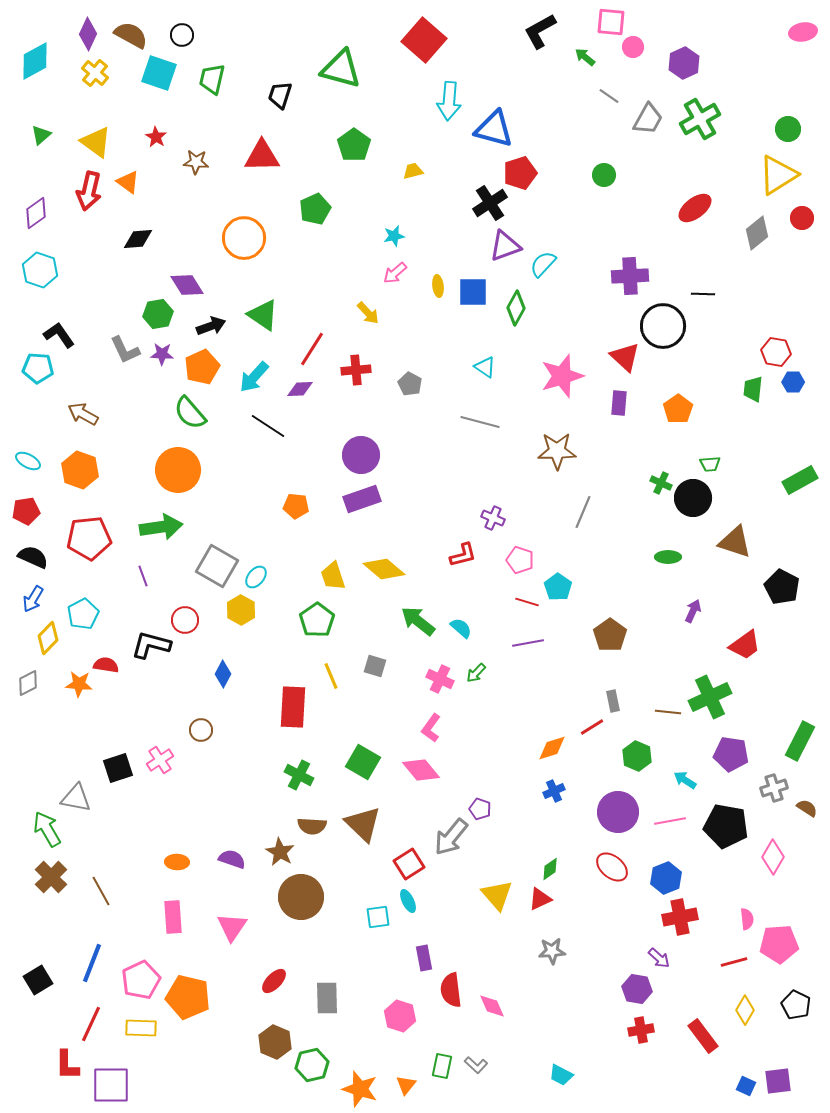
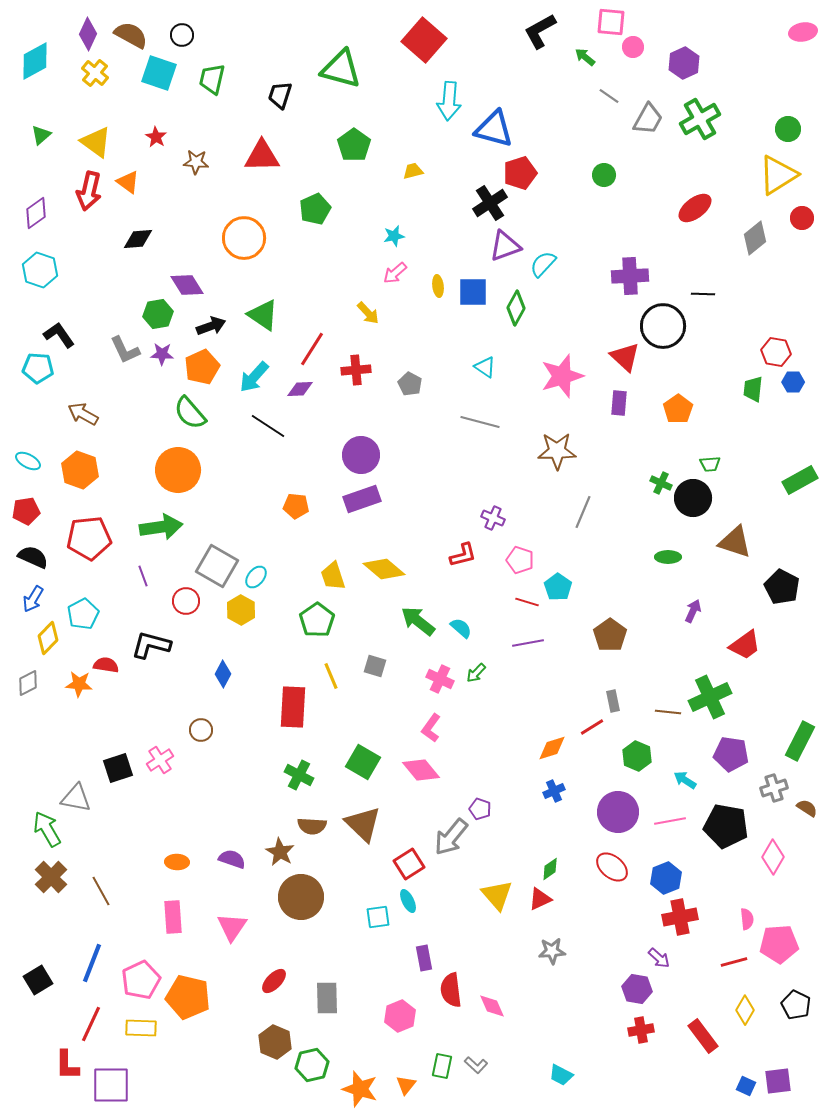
gray diamond at (757, 233): moved 2 px left, 5 px down
red circle at (185, 620): moved 1 px right, 19 px up
pink hexagon at (400, 1016): rotated 20 degrees clockwise
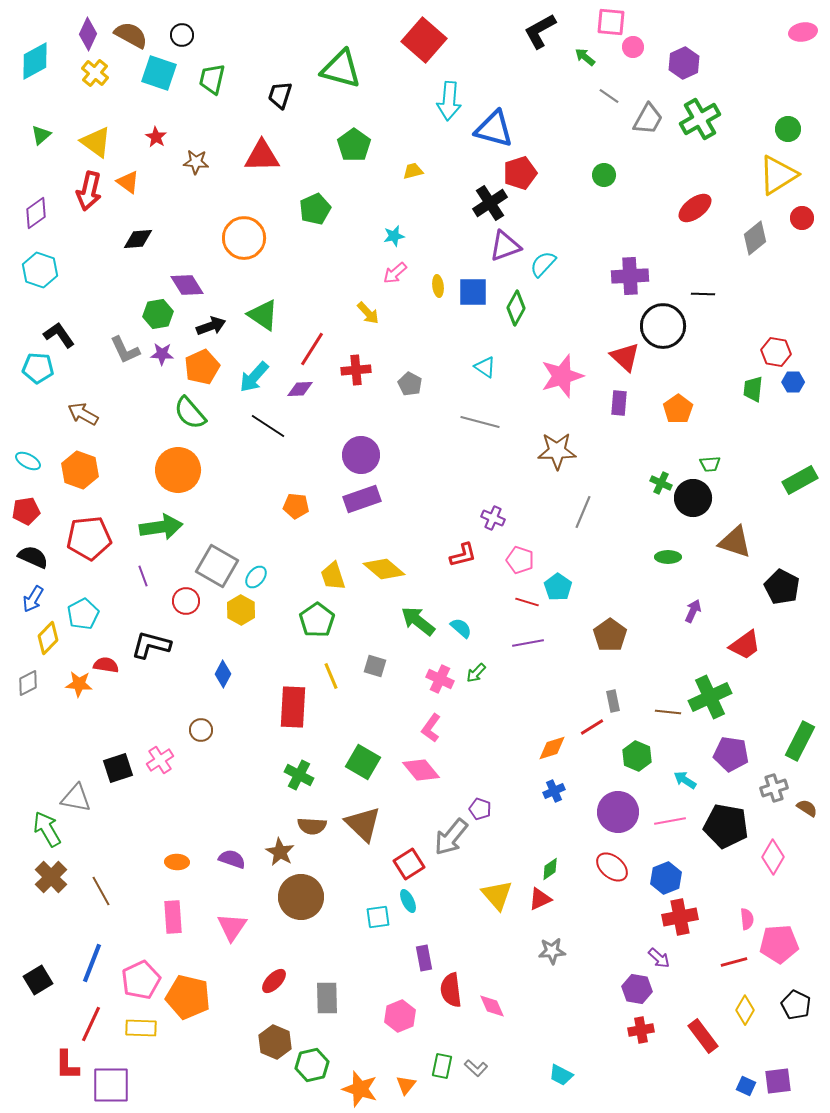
gray L-shape at (476, 1065): moved 3 px down
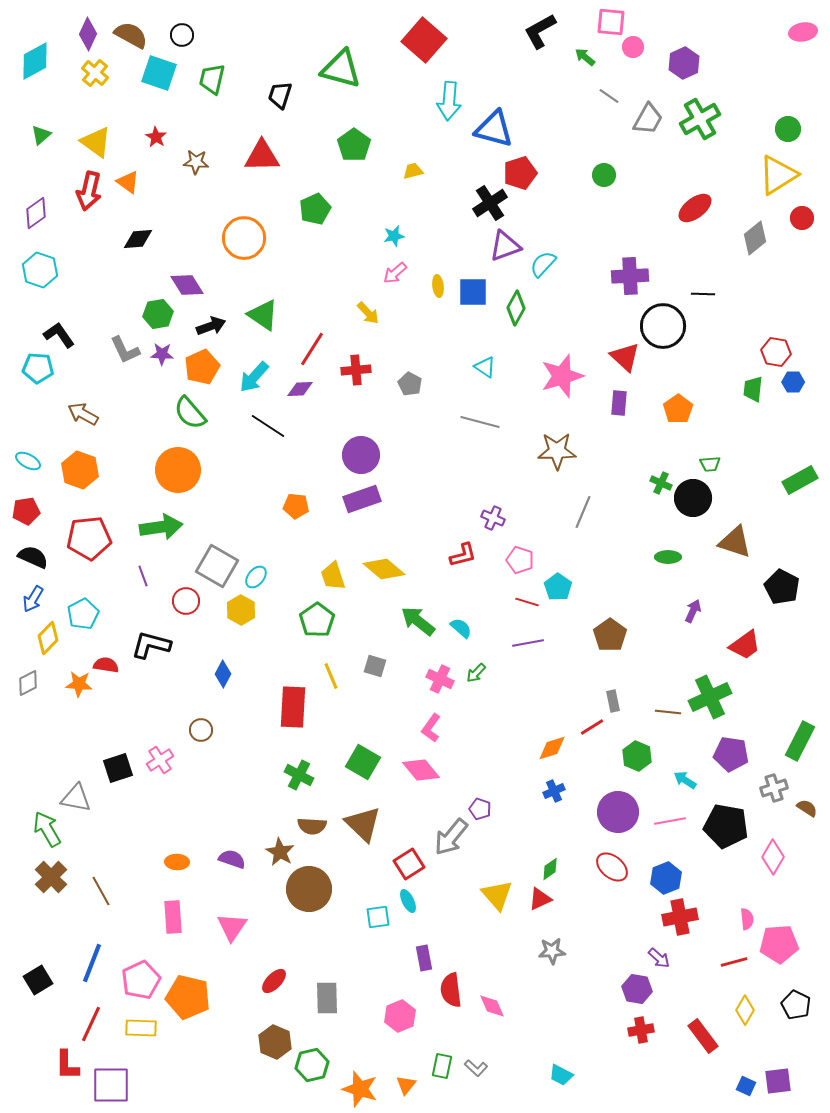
brown circle at (301, 897): moved 8 px right, 8 px up
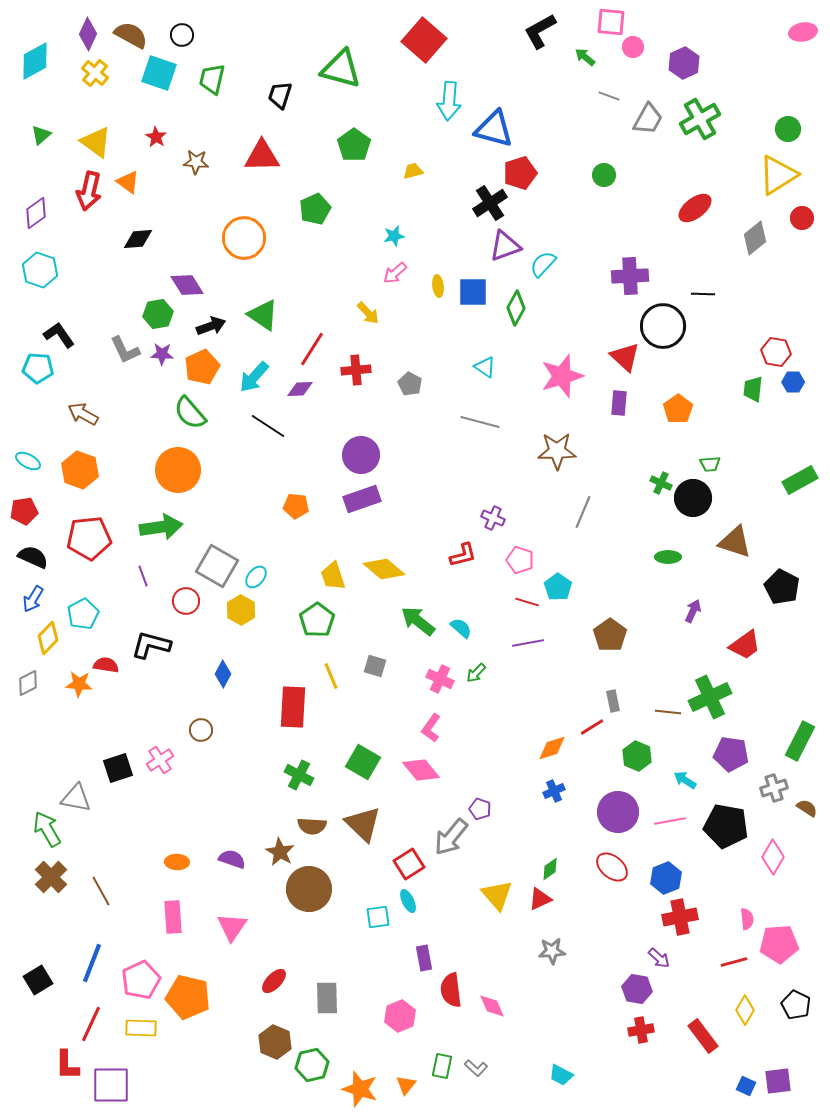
gray line at (609, 96): rotated 15 degrees counterclockwise
red pentagon at (26, 511): moved 2 px left
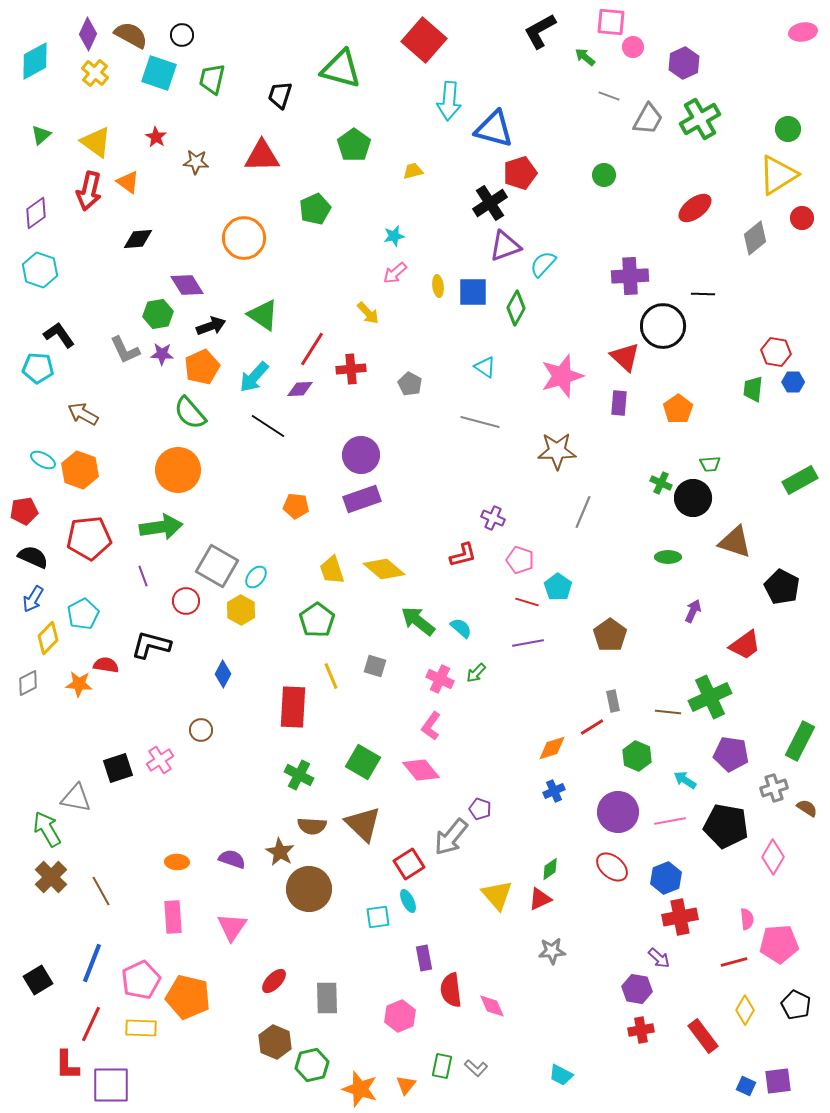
red cross at (356, 370): moved 5 px left, 1 px up
cyan ellipse at (28, 461): moved 15 px right, 1 px up
yellow trapezoid at (333, 576): moved 1 px left, 6 px up
pink L-shape at (431, 728): moved 2 px up
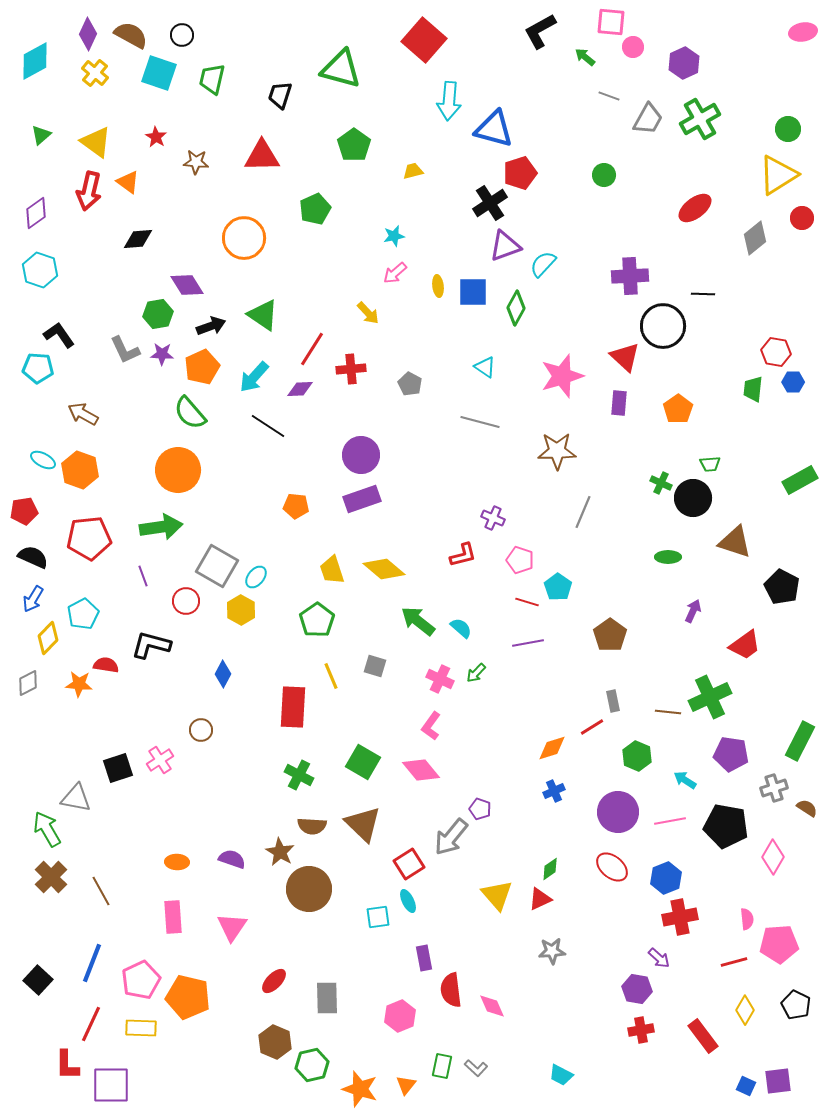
black square at (38, 980): rotated 16 degrees counterclockwise
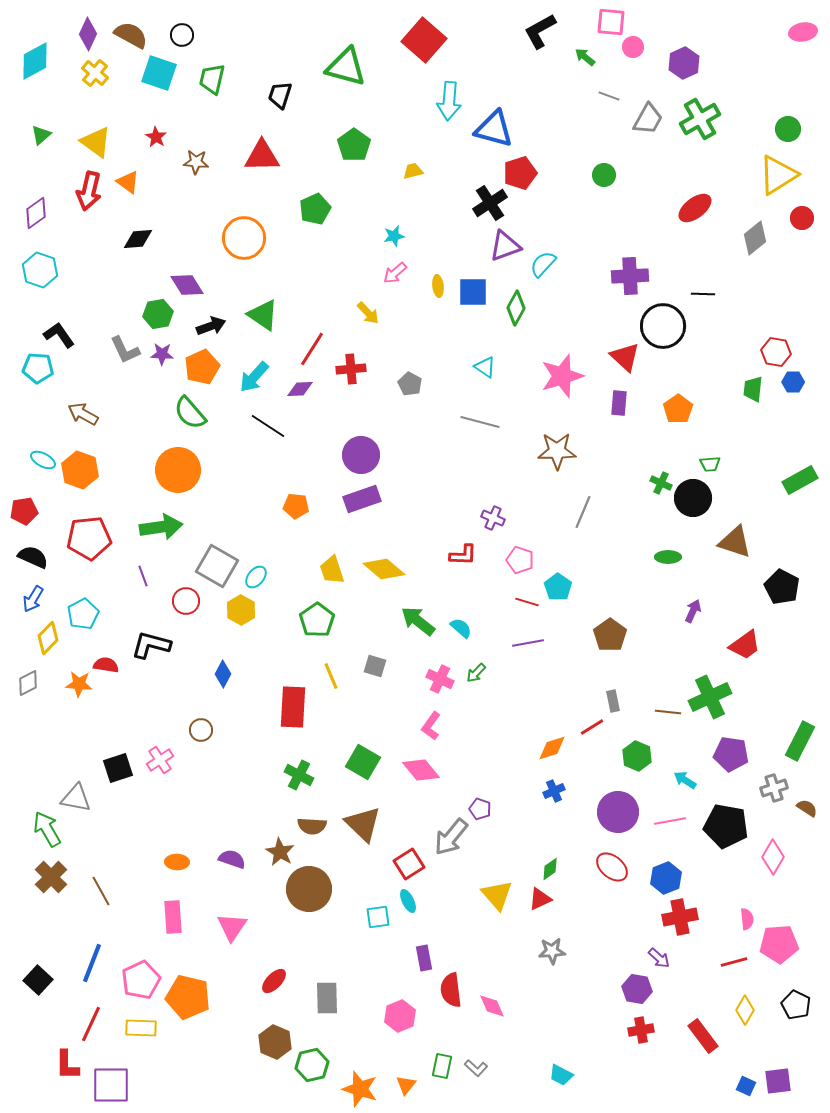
green triangle at (341, 69): moved 5 px right, 2 px up
red L-shape at (463, 555): rotated 16 degrees clockwise
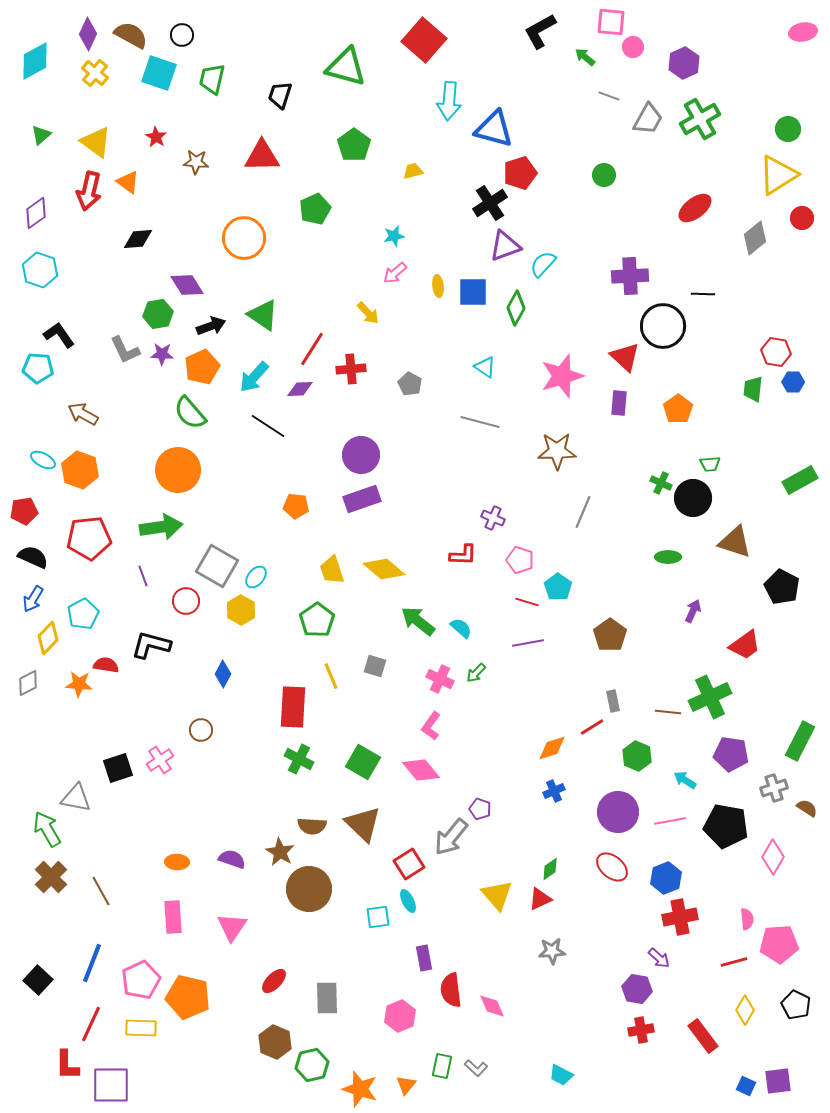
green cross at (299, 775): moved 16 px up
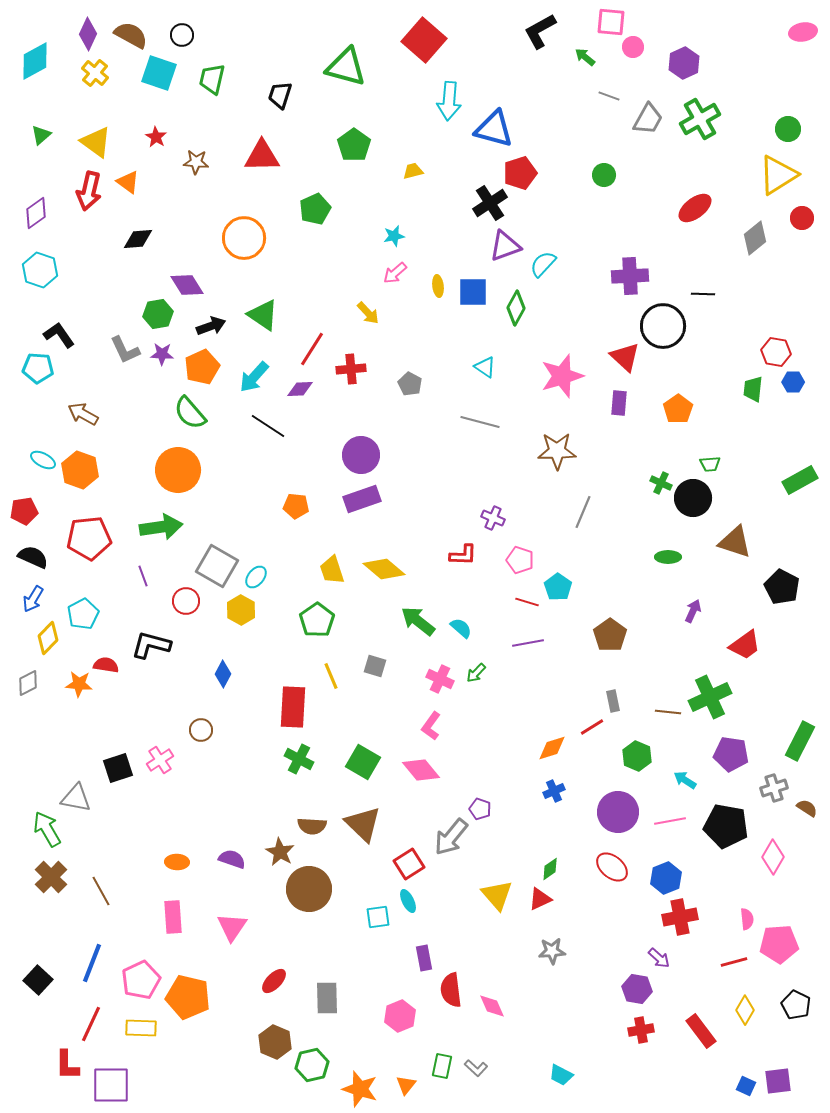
red rectangle at (703, 1036): moved 2 px left, 5 px up
